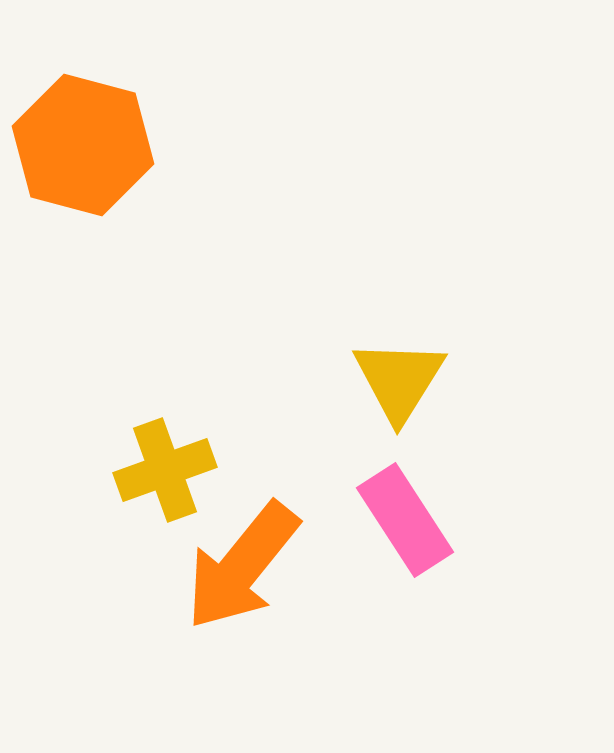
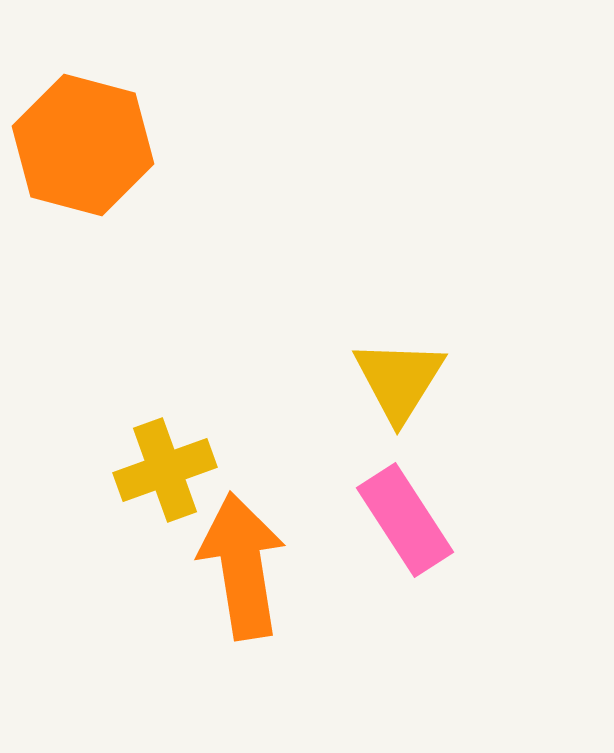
orange arrow: rotated 132 degrees clockwise
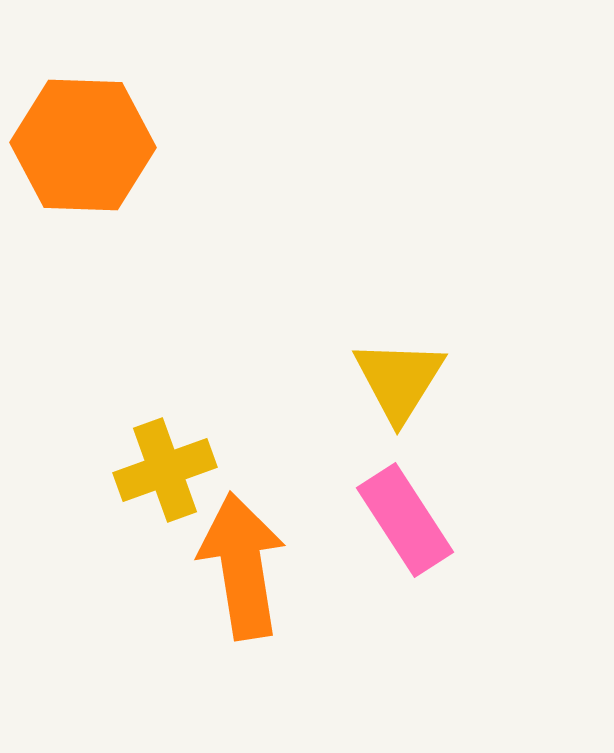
orange hexagon: rotated 13 degrees counterclockwise
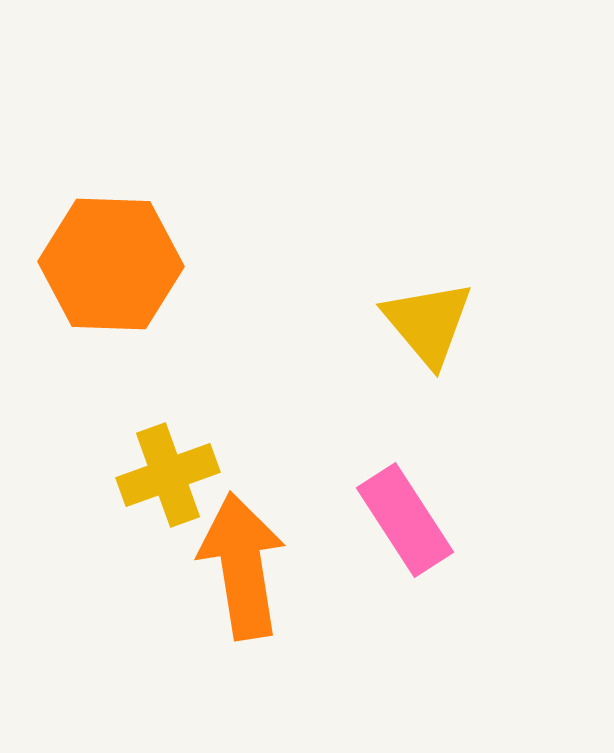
orange hexagon: moved 28 px right, 119 px down
yellow triangle: moved 29 px right, 57 px up; rotated 12 degrees counterclockwise
yellow cross: moved 3 px right, 5 px down
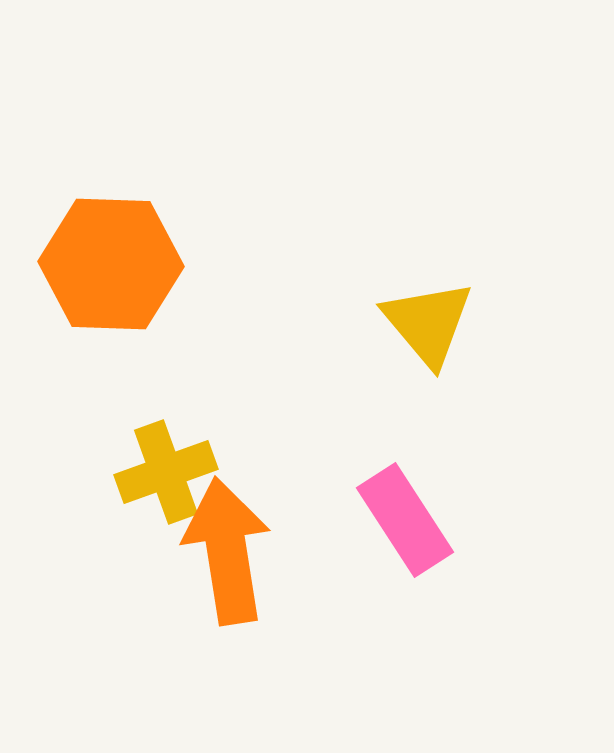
yellow cross: moved 2 px left, 3 px up
orange arrow: moved 15 px left, 15 px up
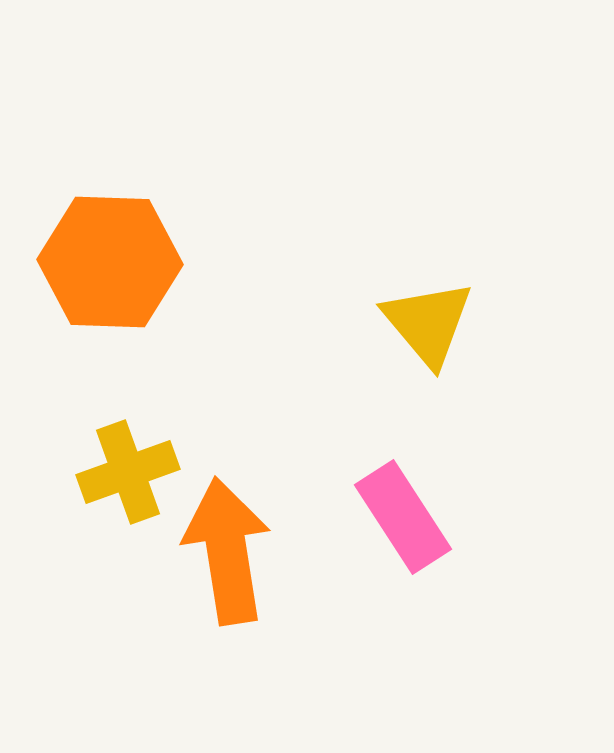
orange hexagon: moved 1 px left, 2 px up
yellow cross: moved 38 px left
pink rectangle: moved 2 px left, 3 px up
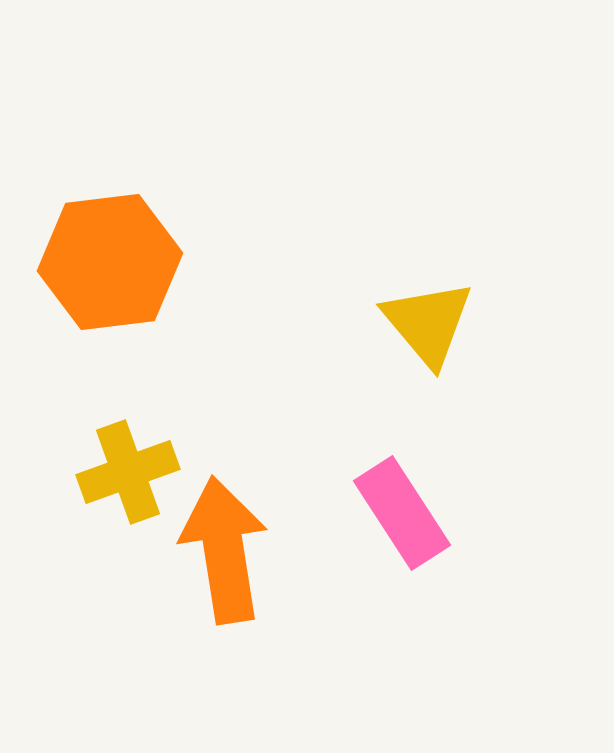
orange hexagon: rotated 9 degrees counterclockwise
pink rectangle: moved 1 px left, 4 px up
orange arrow: moved 3 px left, 1 px up
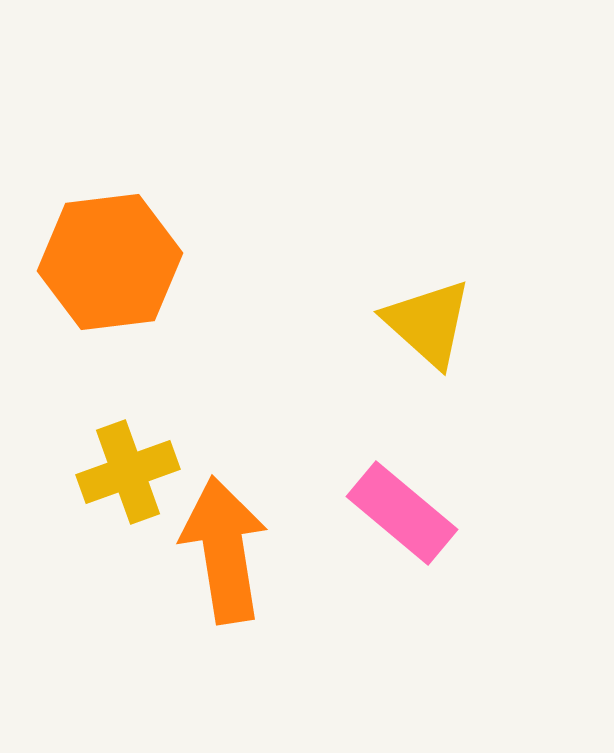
yellow triangle: rotated 8 degrees counterclockwise
pink rectangle: rotated 17 degrees counterclockwise
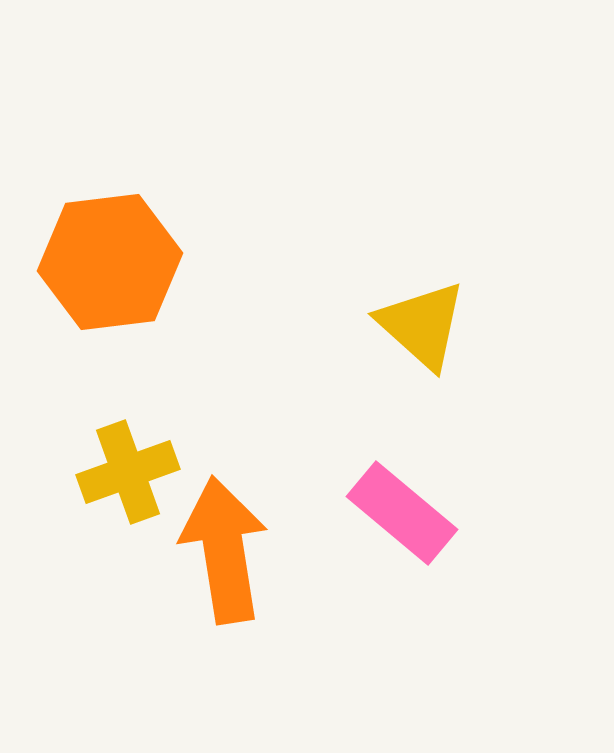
yellow triangle: moved 6 px left, 2 px down
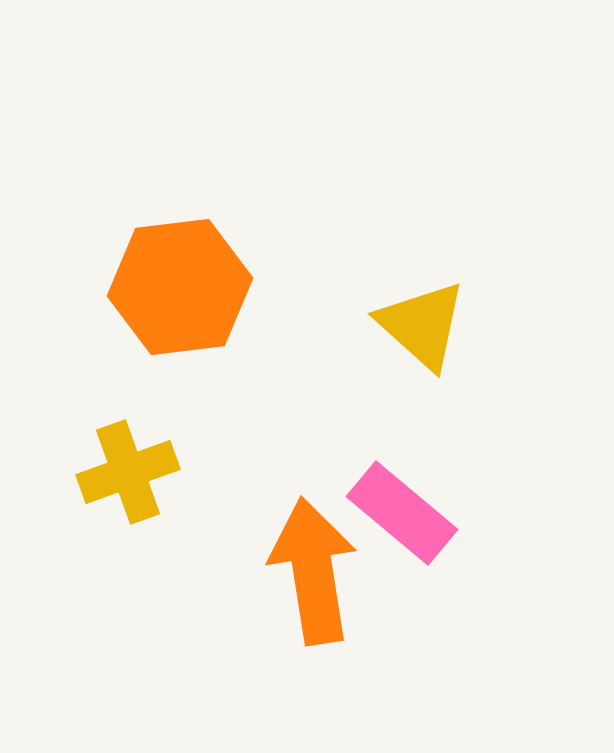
orange hexagon: moved 70 px right, 25 px down
orange arrow: moved 89 px right, 21 px down
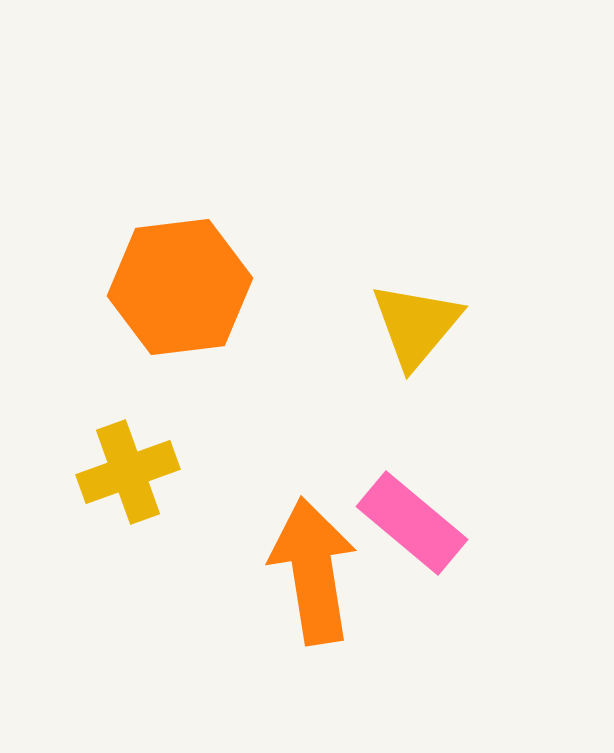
yellow triangle: moved 6 px left; rotated 28 degrees clockwise
pink rectangle: moved 10 px right, 10 px down
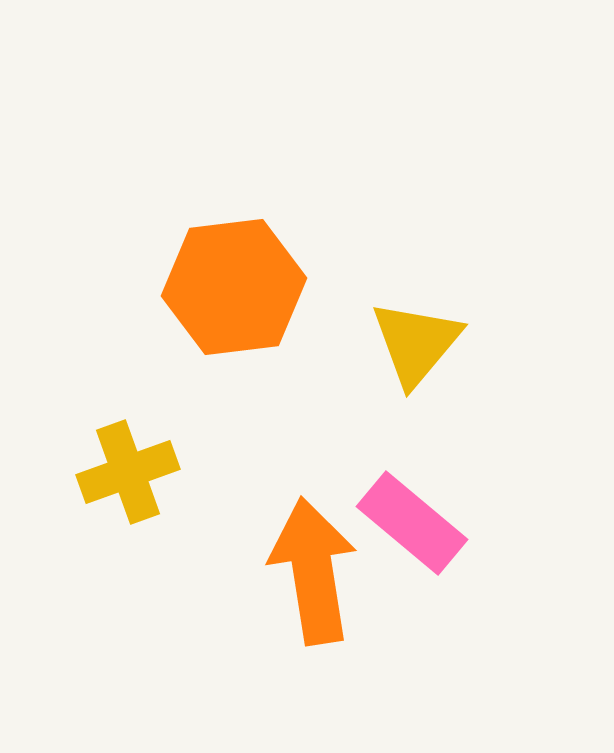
orange hexagon: moved 54 px right
yellow triangle: moved 18 px down
